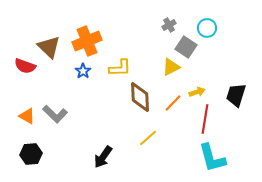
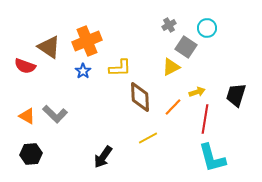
brown triangle: rotated 10 degrees counterclockwise
orange line: moved 4 px down
yellow line: rotated 12 degrees clockwise
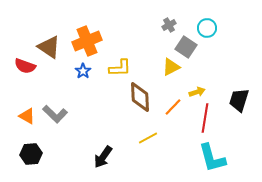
black trapezoid: moved 3 px right, 5 px down
red line: moved 1 px up
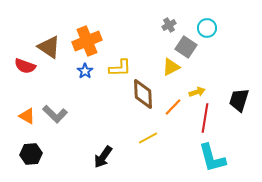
blue star: moved 2 px right
brown diamond: moved 3 px right, 3 px up
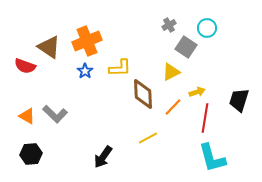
yellow triangle: moved 5 px down
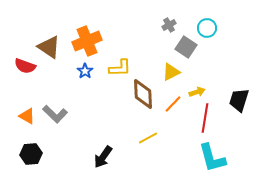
orange line: moved 3 px up
